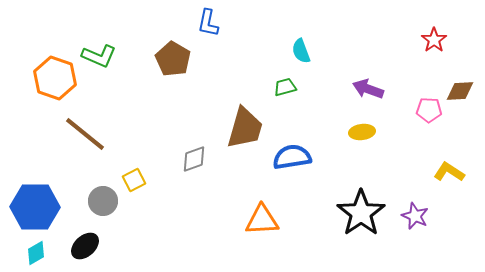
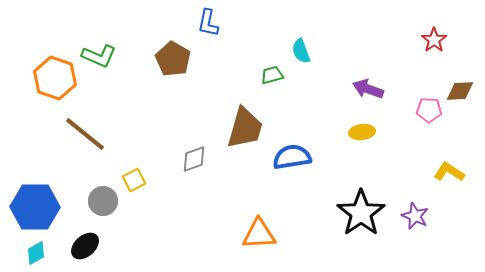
green trapezoid: moved 13 px left, 12 px up
orange triangle: moved 3 px left, 14 px down
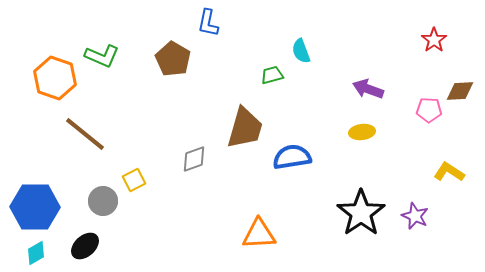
green L-shape: moved 3 px right
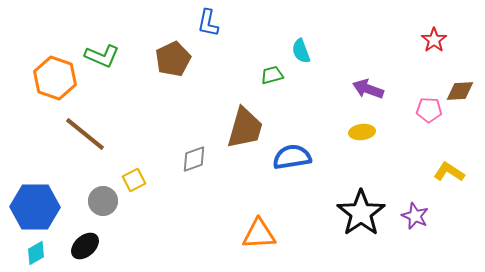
brown pentagon: rotated 16 degrees clockwise
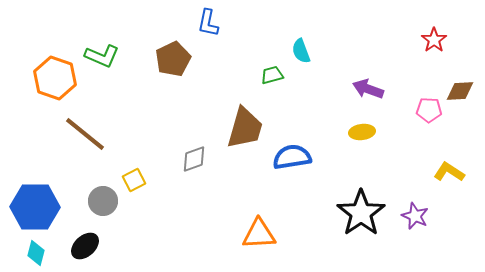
cyan diamond: rotated 45 degrees counterclockwise
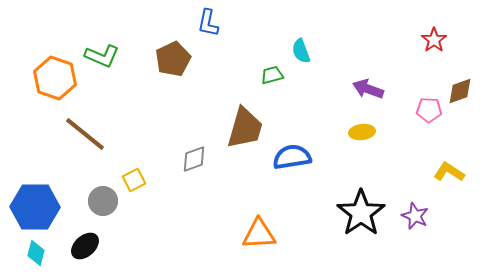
brown diamond: rotated 16 degrees counterclockwise
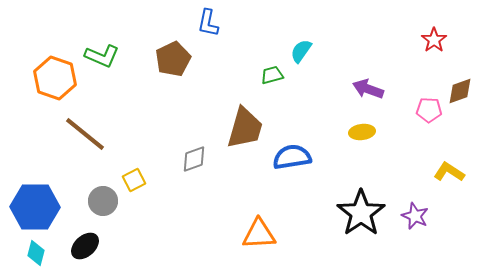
cyan semicircle: rotated 55 degrees clockwise
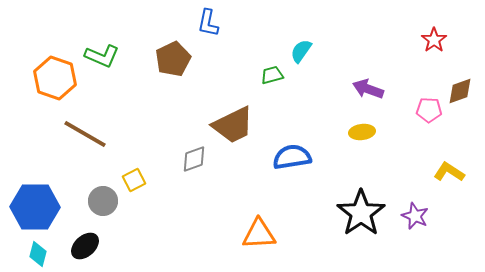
brown trapezoid: moved 12 px left, 3 px up; rotated 48 degrees clockwise
brown line: rotated 9 degrees counterclockwise
cyan diamond: moved 2 px right, 1 px down
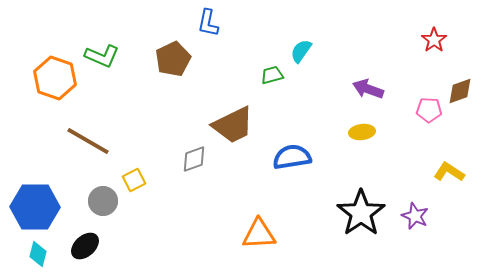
brown line: moved 3 px right, 7 px down
